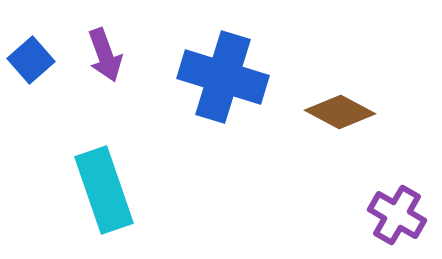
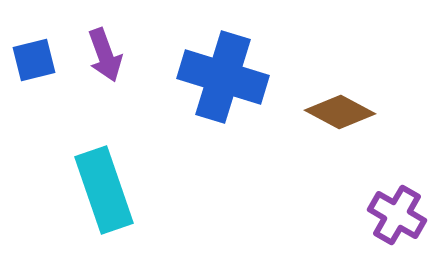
blue square: moved 3 px right; rotated 27 degrees clockwise
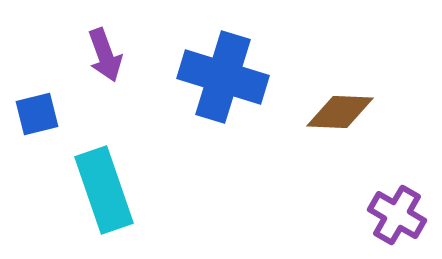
blue square: moved 3 px right, 54 px down
brown diamond: rotated 26 degrees counterclockwise
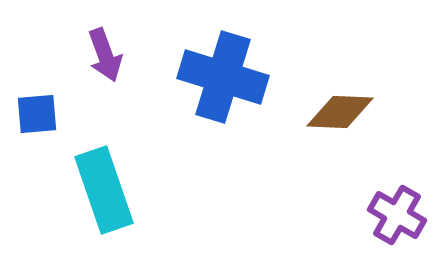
blue square: rotated 9 degrees clockwise
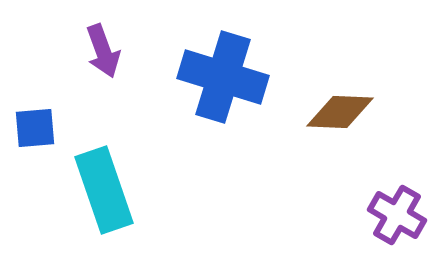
purple arrow: moved 2 px left, 4 px up
blue square: moved 2 px left, 14 px down
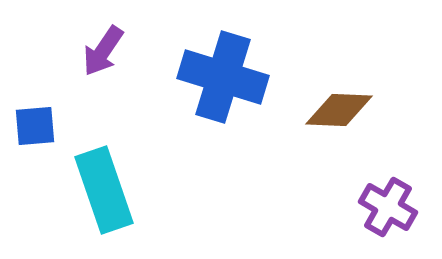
purple arrow: rotated 54 degrees clockwise
brown diamond: moved 1 px left, 2 px up
blue square: moved 2 px up
purple cross: moved 9 px left, 8 px up
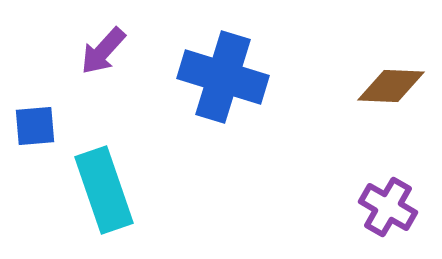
purple arrow: rotated 8 degrees clockwise
brown diamond: moved 52 px right, 24 px up
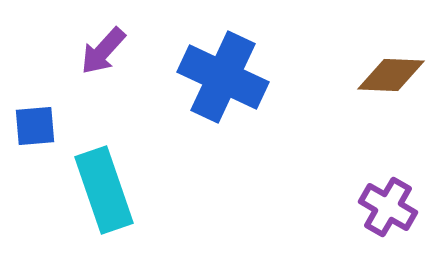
blue cross: rotated 8 degrees clockwise
brown diamond: moved 11 px up
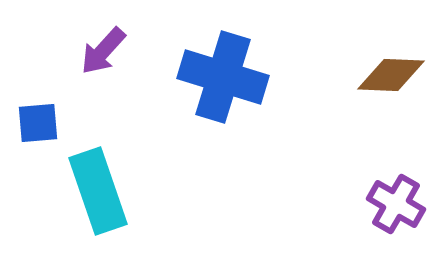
blue cross: rotated 8 degrees counterclockwise
blue square: moved 3 px right, 3 px up
cyan rectangle: moved 6 px left, 1 px down
purple cross: moved 8 px right, 3 px up
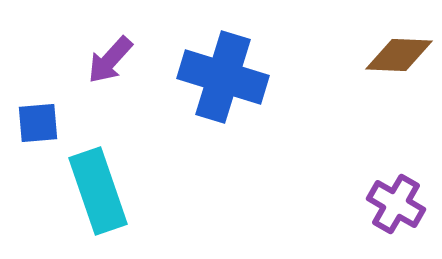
purple arrow: moved 7 px right, 9 px down
brown diamond: moved 8 px right, 20 px up
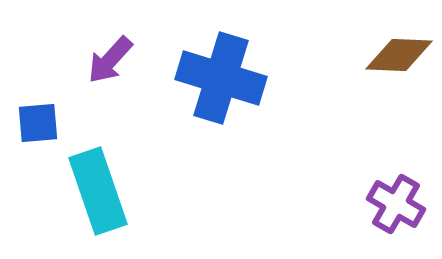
blue cross: moved 2 px left, 1 px down
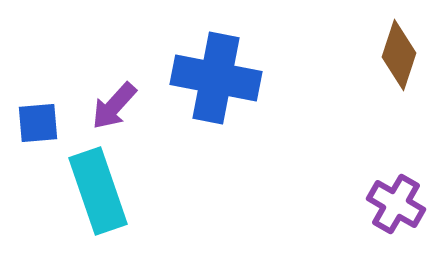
brown diamond: rotated 74 degrees counterclockwise
purple arrow: moved 4 px right, 46 px down
blue cross: moved 5 px left; rotated 6 degrees counterclockwise
